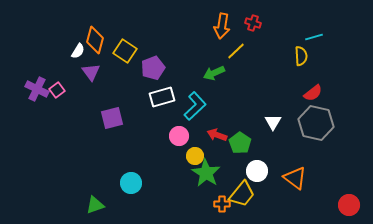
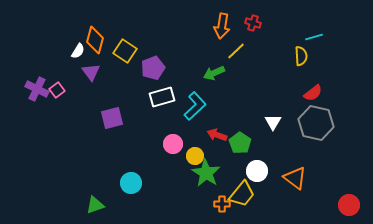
pink circle: moved 6 px left, 8 px down
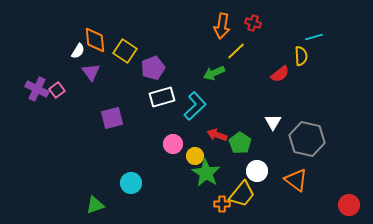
orange diamond: rotated 20 degrees counterclockwise
red semicircle: moved 33 px left, 19 px up
gray hexagon: moved 9 px left, 16 px down
orange triangle: moved 1 px right, 2 px down
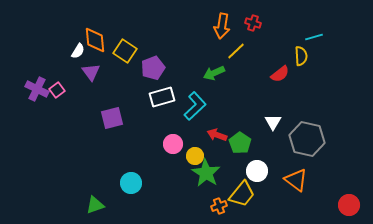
orange cross: moved 3 px left, 2 px down; rotated 21 degrees counterclockwise
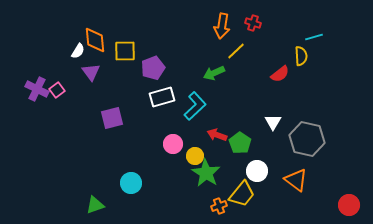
yellow square: rotated 35 degrees counterclockwise
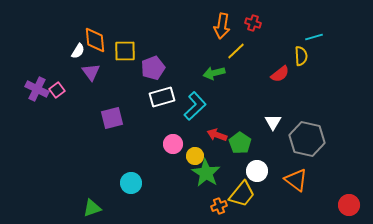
green arrow: rotated 10 degrees clockwise
green triangle: moved 3 px left, 3 px down
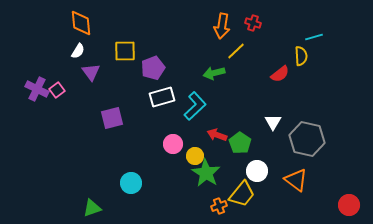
orange diamond: moved 14 px left, 17 px up
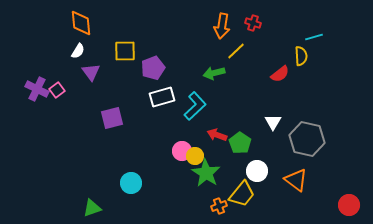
pink circle: moved 9 px right, 7 px down
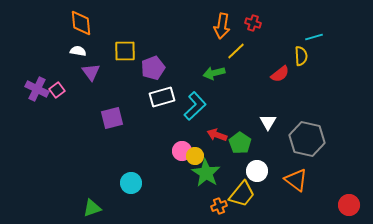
white semicircle: rotated 112 degrees counterclockwise
white triangle: moved 5 px left
